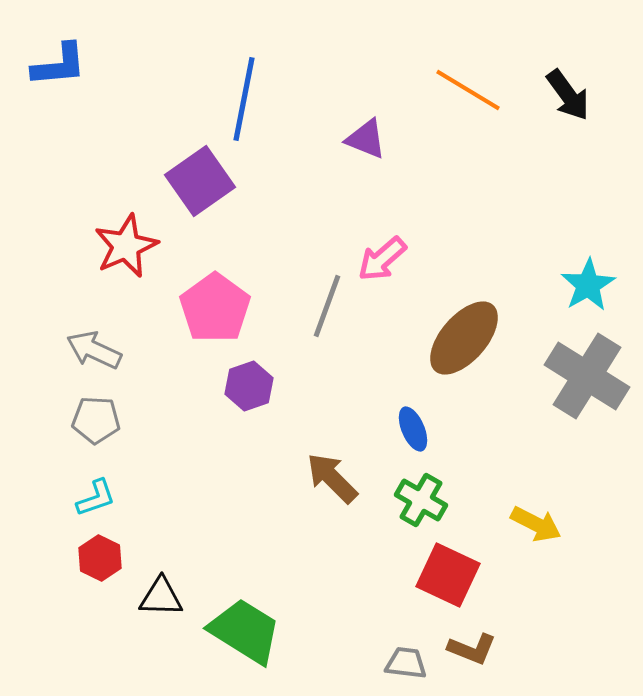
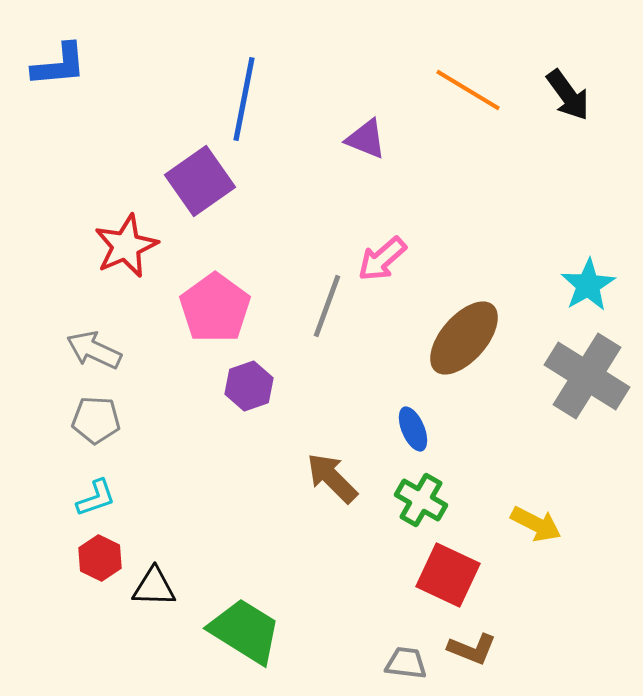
black triangle: moved 7 px left, 10 px up
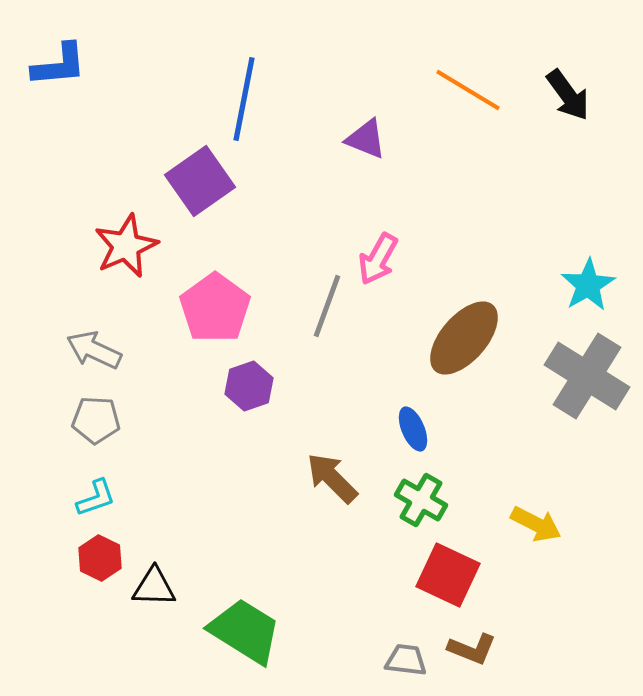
pink arrow: moved 4 px left; rotated 20 degrees counterclockwise
gray trapezoid: moved 3 px up
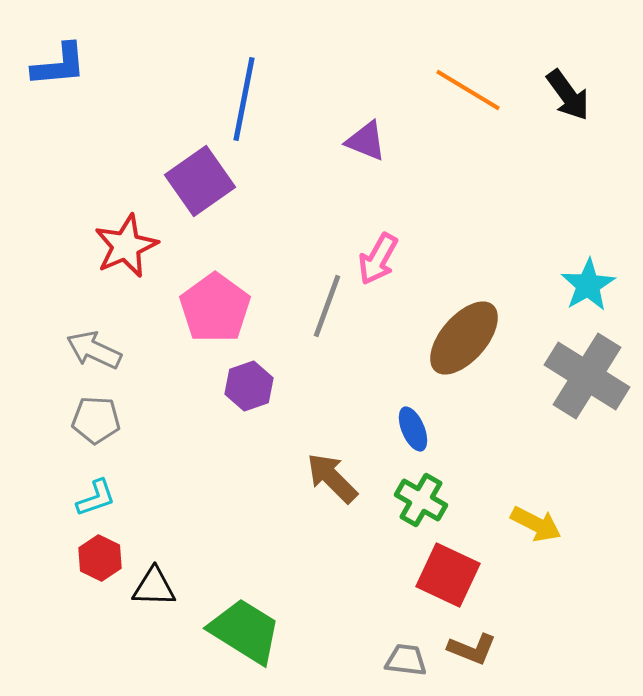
purple triangle: moved 2 px down
